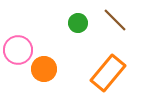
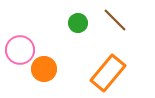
pink circle: moved 2 px right
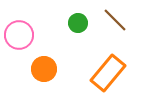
pink circle: moved 1 px left, 15 px up
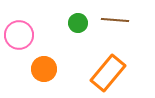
brown line: rotated 40 degrees counterclockwise
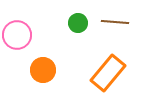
brown line: moved 2 px down
pink circle: moved 2 px left
orange circle: moved 1 px left, 1 px down
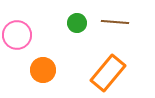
green circle: moved 1 px left
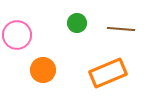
brown line: moved 6 px right, 7 px down
orange rectangle: rotated 27 degrees clockwise
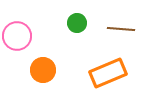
pink circle: moved 1 px down
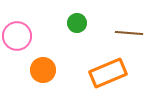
brown line: moved 8 px right, 4 px down
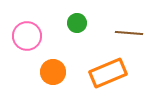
pink circle: moved 10 px right
orange circle: moved 10 px right, 2 px down
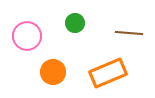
green circle: moved 2 px left
